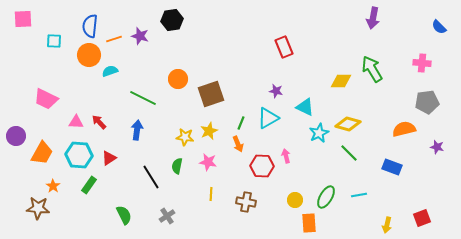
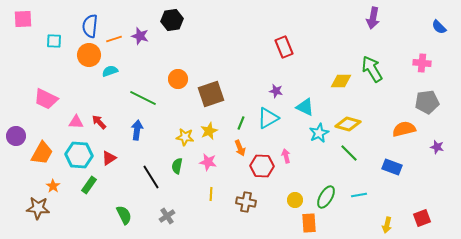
orange arrow at (238, 144): moved 2 px right, 4 px down
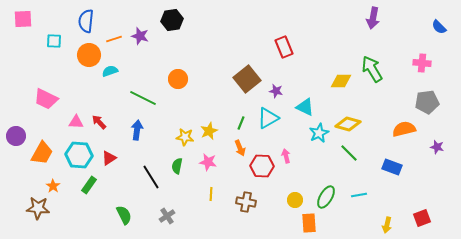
blue semicircle at (90, 26): moved 4 px left, 5 px up
brown square at (211, 94): moved 36 px right, 15 px up; rotated 20 degrees counterclockwise
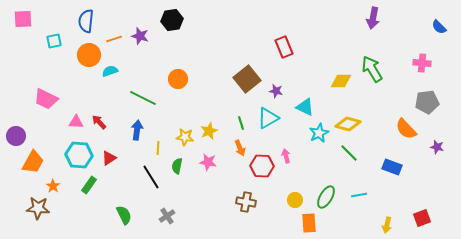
cyan square at (54, 41): rotated 14 degrees counterclockwise
green line at (241, 123): rotated 40 degrees counterclockwise
orange semicircle at (404, 129): moved 2 px right; rotated 120 degrees counterclockwise
orange trapezoid at (42, 153): moved 9 px left, 9 px down
yellow line at (211, 194): moved 53 px left, 46 px up
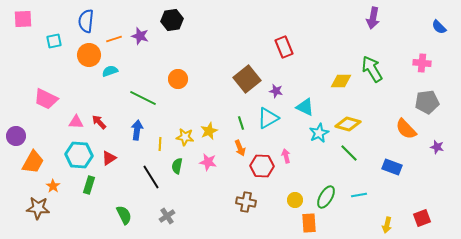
yellow line at (158, 148): moved 2 px right, 4 px up
green rectangle at (89, 185): rotated 18 degrees counterclockwise
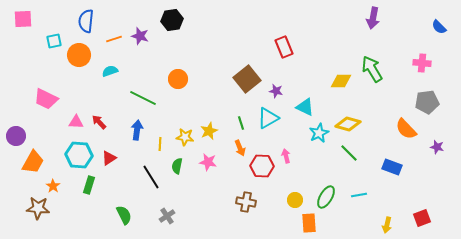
orange circle at (89, 55): moved 10 px left
